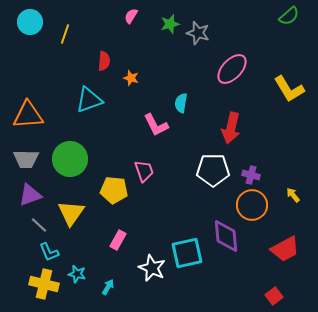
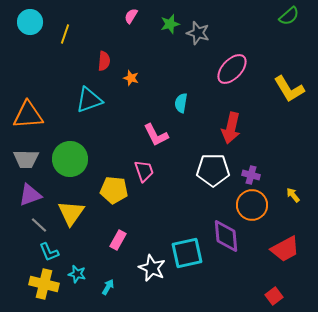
pink L-shape: moved 10 px down
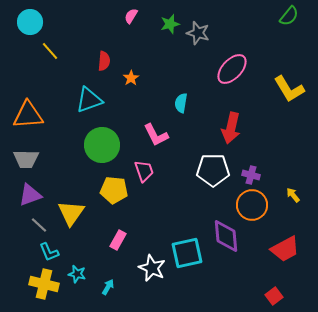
green semicircle: rotated 10 degrees counterclockwise
yellow line: moved 15 px left, 17 px down; rotated 60 degrees counterclockwise
orange star: rotated 21 degrees clockwise
green circle: moved 32 px right, 14 px up
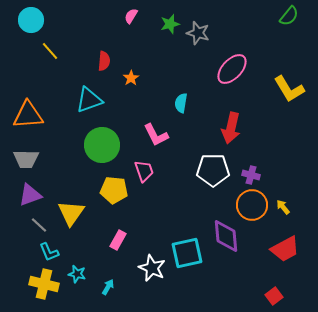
cyan circle: moved 1 px right, 2 px up
yellow arrow: moved 10 px left, 12 px down
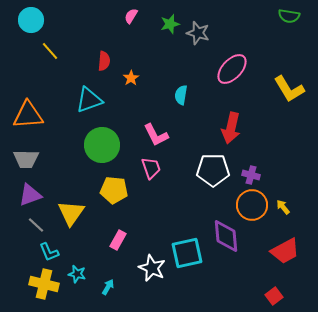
green semicircle: rotated 60 degrees clockwise
cyan semicircle: moved 8 px up
pink trapezoid: moved 7 px right, 3 px up
gray line: moved 3 px left
red trapezoid: moved 2 px down
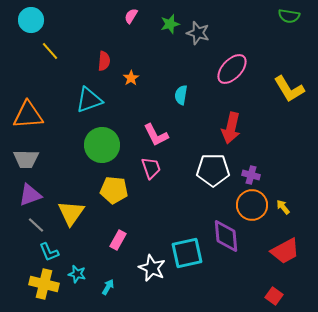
red square: rotated 18 degrees counterclockwise
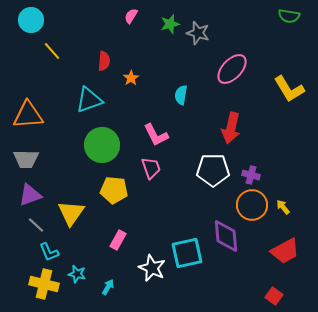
yellow line: moved 2 px right
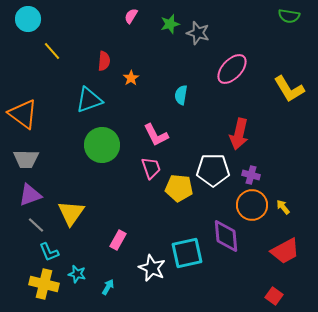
cyan circle: moved 3 px left, 1 px up
orange triangle: moved 5 px left, 1 px up; rotated 40 degrees clockwise
red arrow: moved 8 px right, 6 px down
yellow pentagon: moved 65 px right, 2 px up
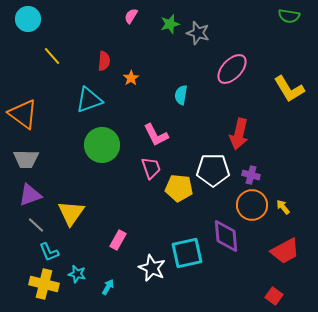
yellow line: moved 5 px down
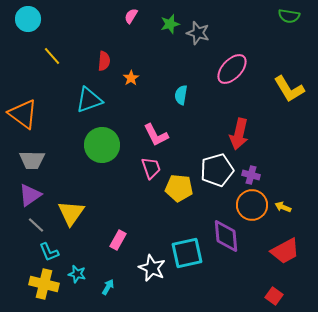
gray trapezoid: moved 6 px right, 1 px down
white pentagon: moved 4 px right; rotated 16 degrees counterclockwise
purple triangle: rotated 15 degrees counterclockwise
yellow arrow: rotated 28 degrees counterclockwise
